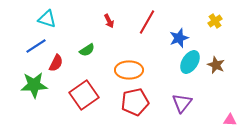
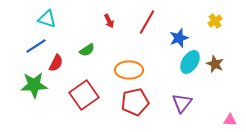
brown star: moved 1 px left, 1 px up
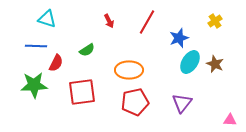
blue line: rotated 35 degrees clockwise
red square: moved 2 px left, 3 px up; rotated 28 degrees clockwise
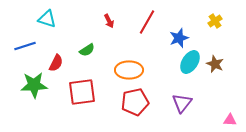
blue line: moved 11 px left; rotated 20 degrees counterclockwise
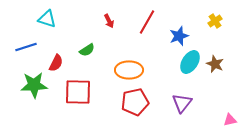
blue star: moved 2 px up
blue line: moved 1 px right, 1 px down
red square: moved 4 px left; rotated 8 degrees clockwise
pink triangle: rotated 16 degrees counterclockwise
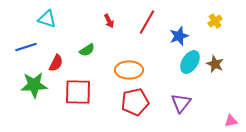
purple triangle: moved 1 px left
pink triangle: moved 1 px right, 1 px down
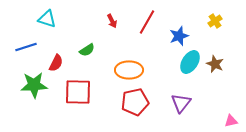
red arrow: moved 3 px right
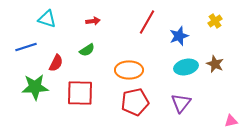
red arrow: moved 19 px left; rotated 72 degrees counterclockwise
cyan ellipse: moved 4 px left, 5 px down; rotated 45 degrees clockwise
green star: moved 1 px right, 2 px down
red square: moved 2 px right, 1 px down
